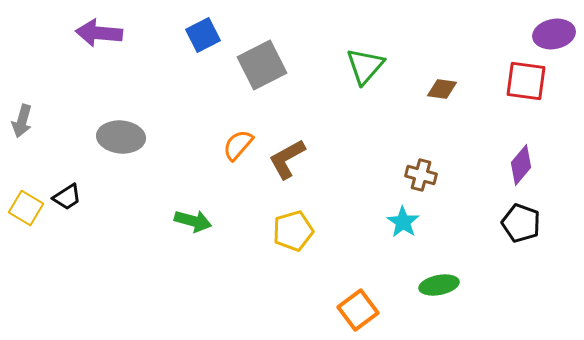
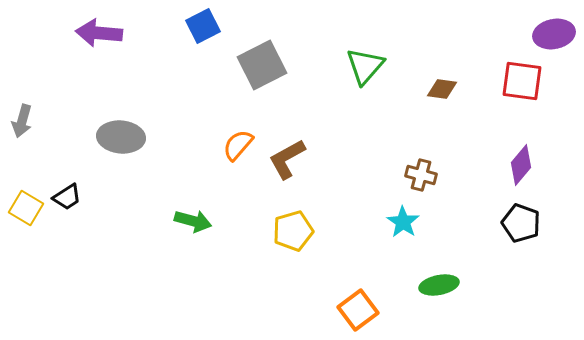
blue square: moved 9 px up
red square: moved 4 px left
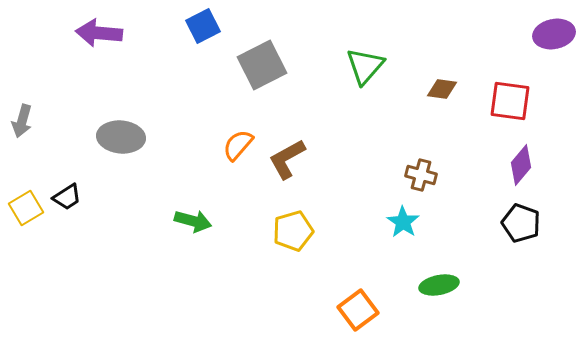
red square: moved 12 px left, 20 px down
yellow square: rotated 28 degrees clockwise
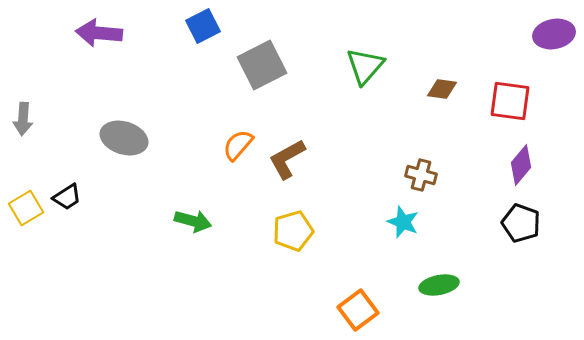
gray arrow: moved 1 px right, 2 px up; rotated 12 degrees counterclockwise
gray ellipse: moved 3 px right, 1 px down; rotated 12 degrees clockwise
cyan star: rotated 12 degrees counterclockwise
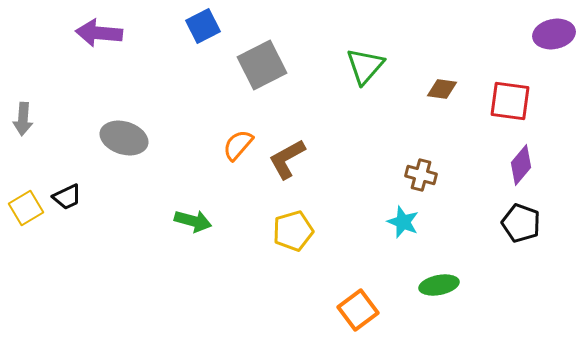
black trapezoid: rotated 8 degrees clockwise
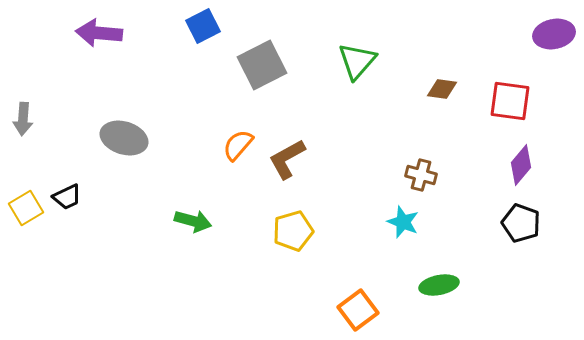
green triangle: moved 8 px left, 5 px up
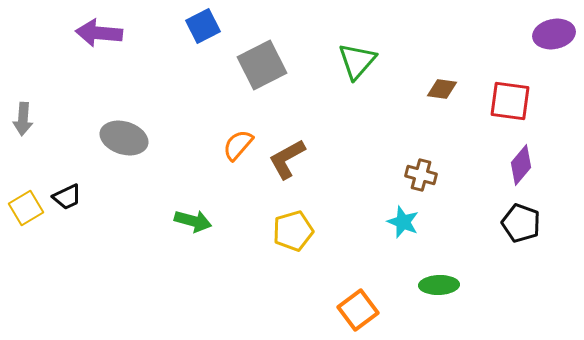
green ellipse: rotated 9 degrees clockwise
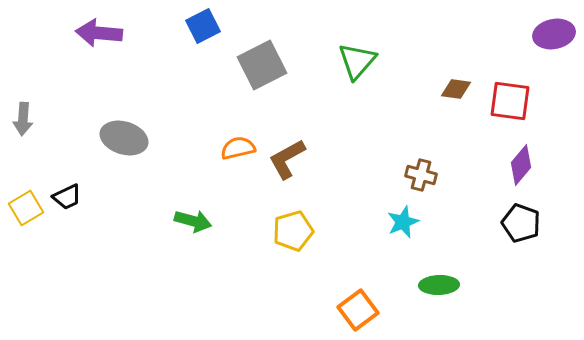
brown diamond: moved 14 px right
orange semicircle: moved 3 px down; rotated 36 degrees clockwise
cyan star: rotated 28 degrees clockwise
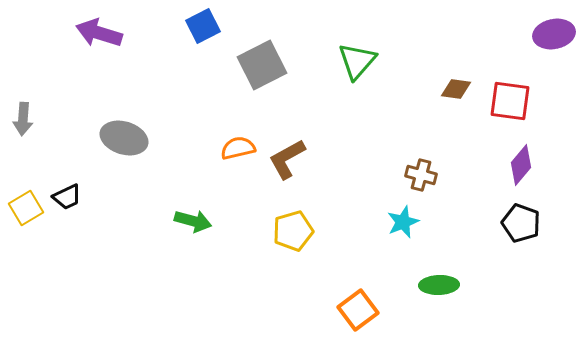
purple arrow: rotated 12 degrees clockwise
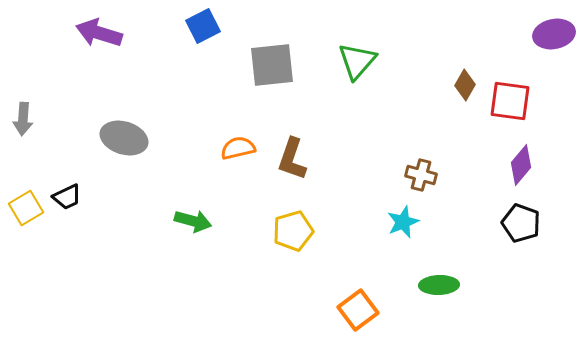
gray square: moved 10 px right; rotated 21 degrees clockwise
brown diamond: moved 9 px right, 4 px up; rotated 68 degrees counterclockwise
brown L-shape: moved 5 px right; rotated 42 degrees counterclockwise
